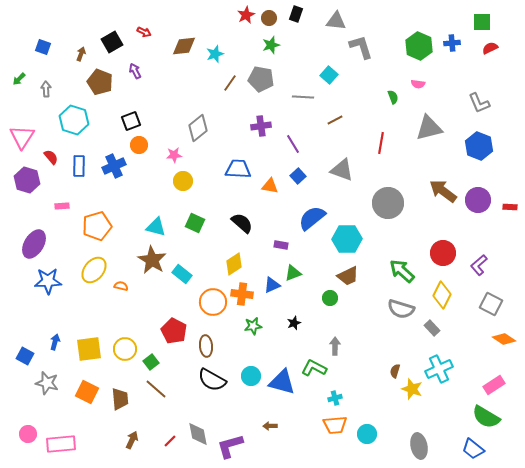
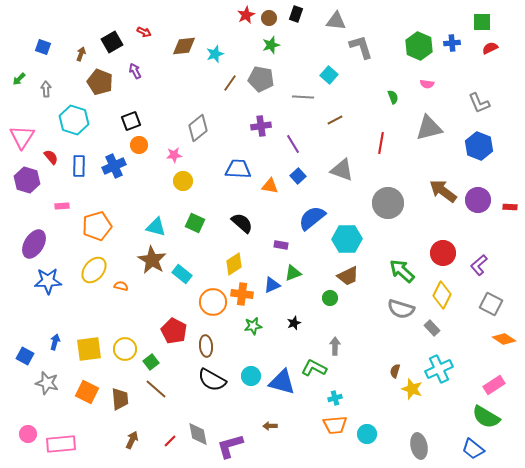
pink semicircle at (418, 84): moved 9 px right
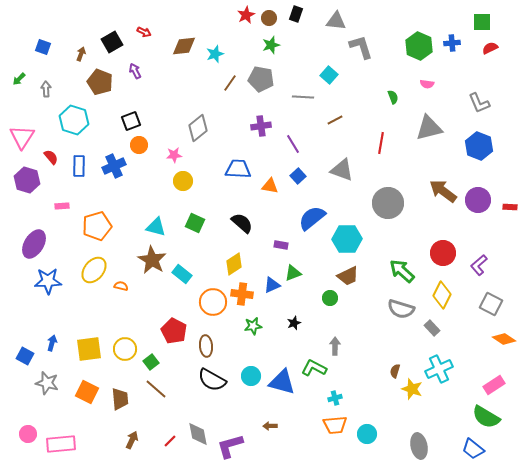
blue arrow at (55, 342): moved 3 px left, 1 px down
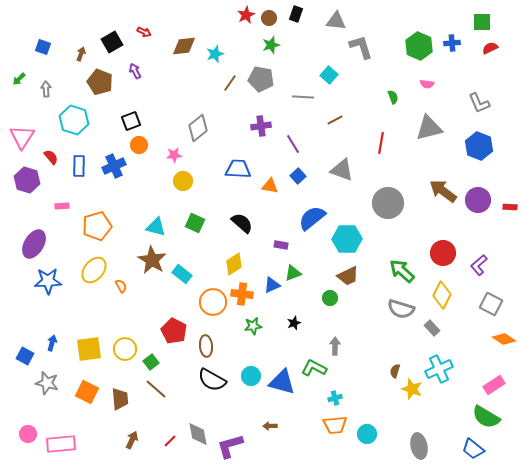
orange semicircle at (121, 286): rotated 48 degrees clockwise
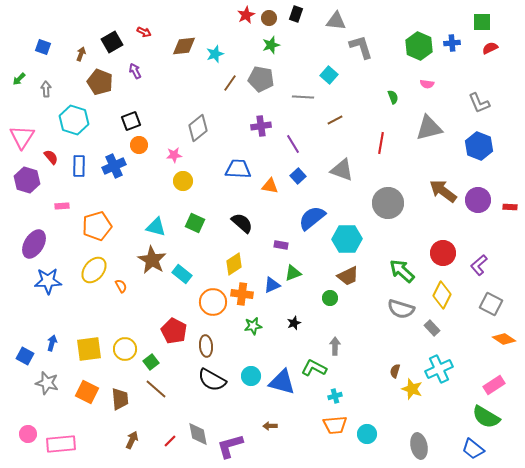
cyan cross at (335, 398): moved 2 px up
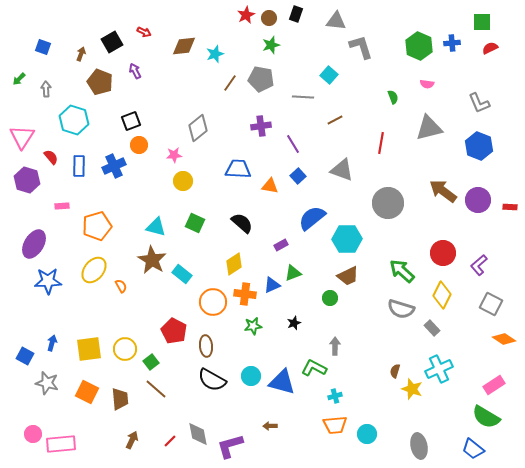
purple rectangle at (281, 245): rotated 40 degrees counterclockwise
orange cross at (242, 294): moved 3 px right
pink circle at (28, 434): moved 5 px right
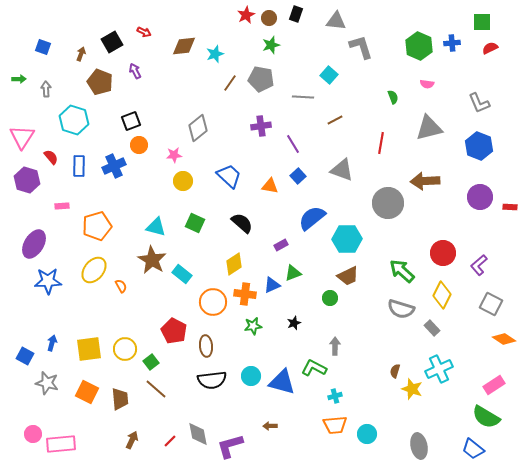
green arrow at (19, 79): rotated 136 degrees counterclockwise
blue trapezoid at (238, 169): moved 9 px left, 7 px down; rotated 40 degrees clockwise
brown arrow at (443, 191): moved 18 px left, 10 px up; rotated 40 degrees counterclockwise
purple circle at (478, 200): moved 2 px right, 3 px up
black semicircle at (212, 380): rotated 36 degrees counterclockwise
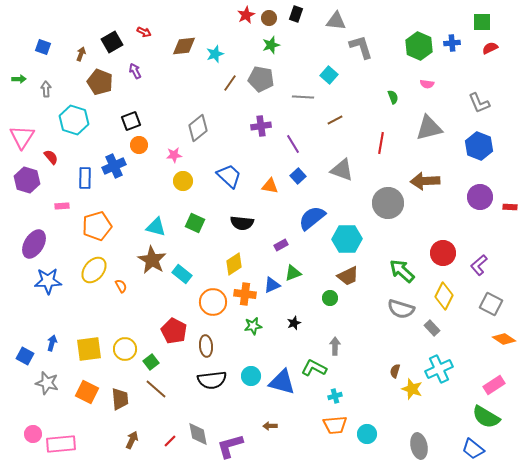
blue rectangle at (79, 166): moved 6 px right, 12 px down
black semicircle at (242, 223): rotated 145 degrees clockwise
yellow diamond at (442, 295): moved 2 px right, 1 px down
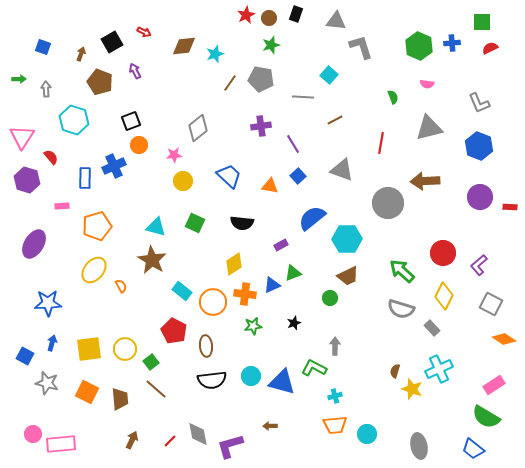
cyan rectangle at (182, 274): moved 17 px down
blue star at (48, 281): moved 22 px down
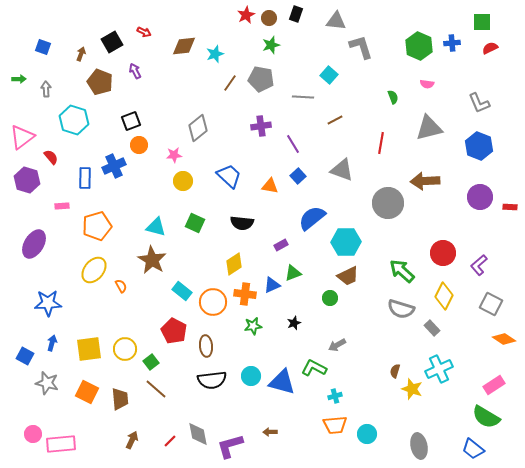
pink triangle at (22, 137): rotated 20 degrees clockwise
cyan hexagon at (347, 239): moved 1 px left, 3 px down
gray arrow at (335, 346): moved 2 px right, 1 px up; rotated 120 degrees counterclockwise
brown arrow at (270, 426): moved 6 px down
